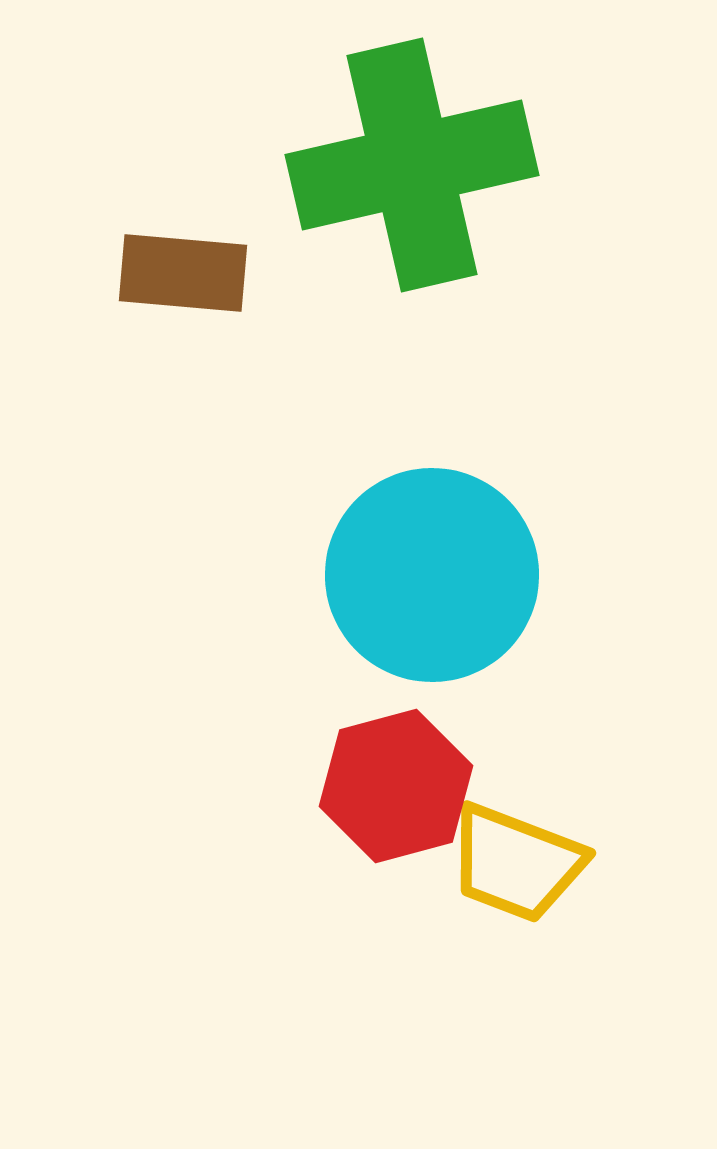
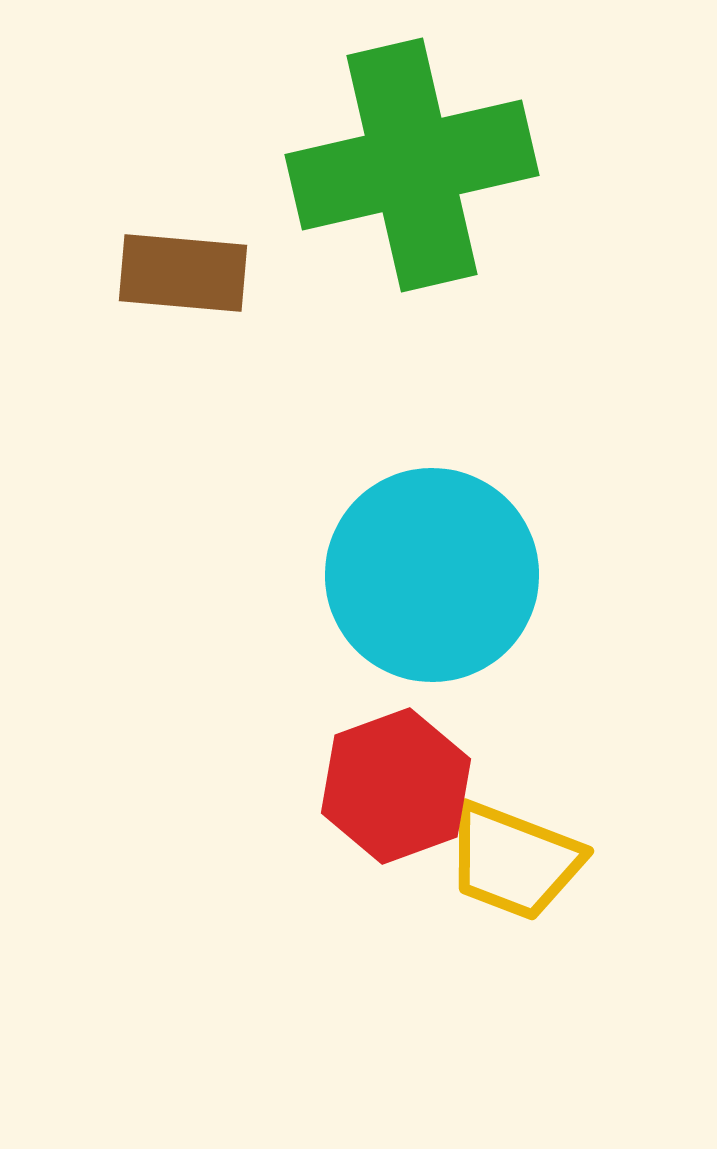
red hexagon: rotated 5 degrees counterclockwise
yellow trapezoid: moved 2 px left, 2 px up
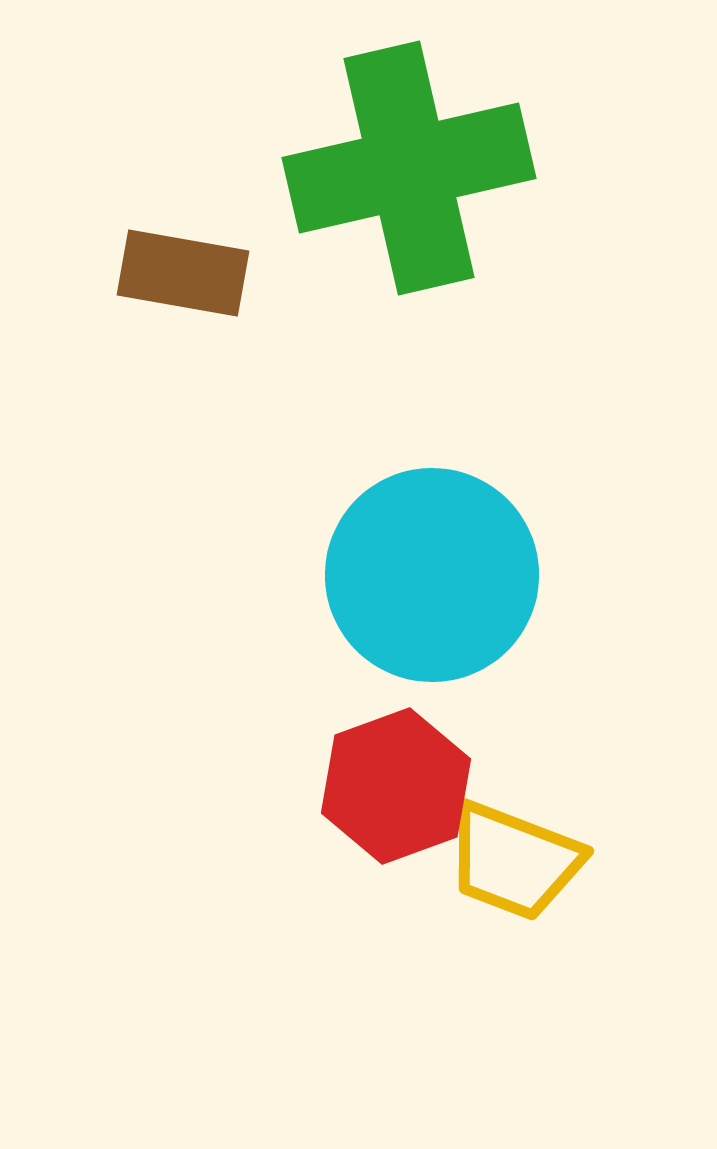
green cross: moved 3 px left, 3 px down
brown rectangle: rotated 5 degrees clockwise
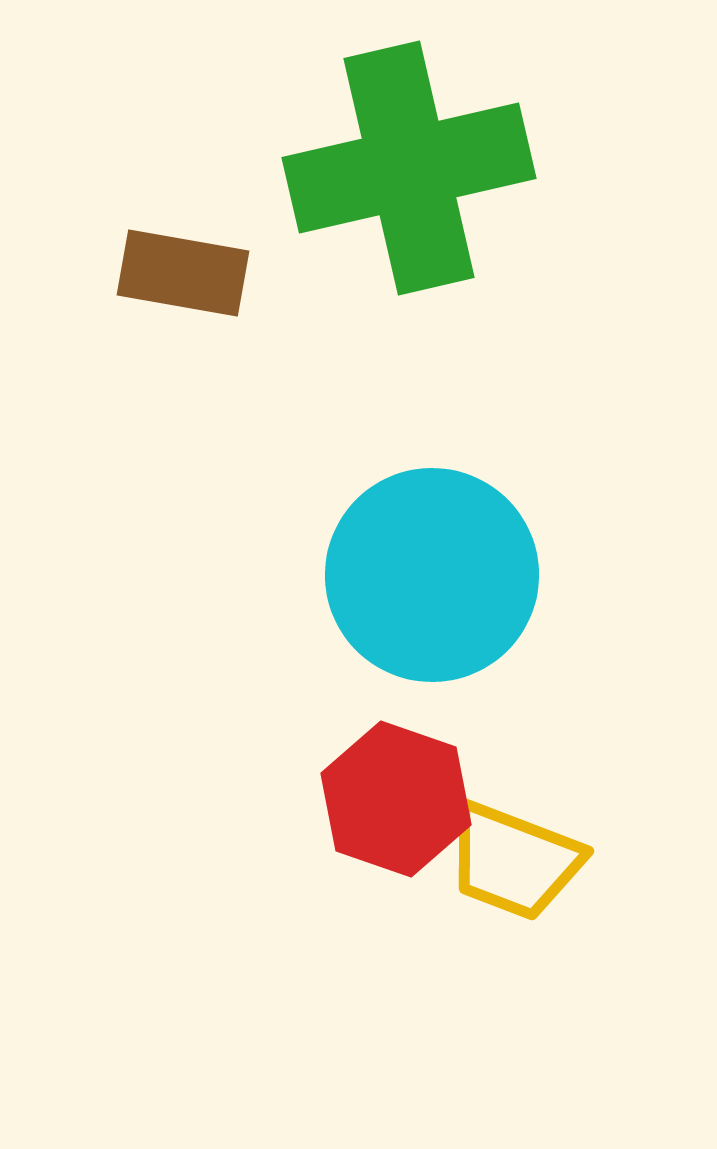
red hexagon: moved 13 px down; rotated 21 degrees counterclockwise
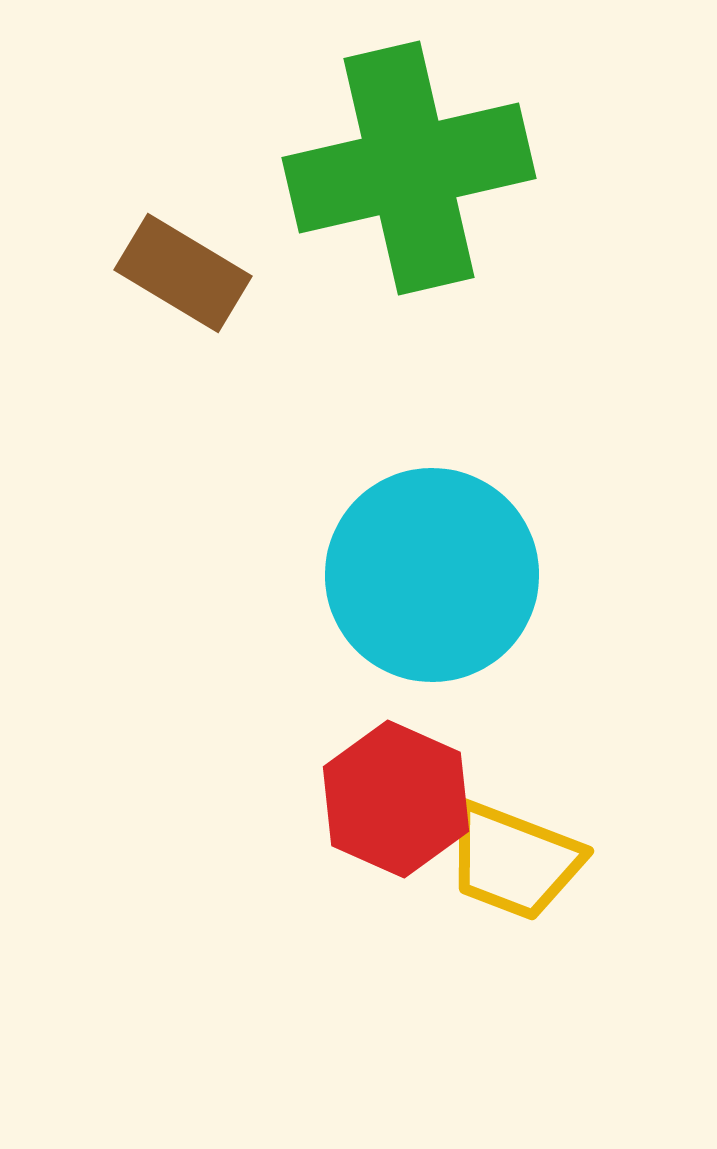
brown rectangle: rotated 21 degrees clockwise
red hexagon: rotated 5 degrees clockwise
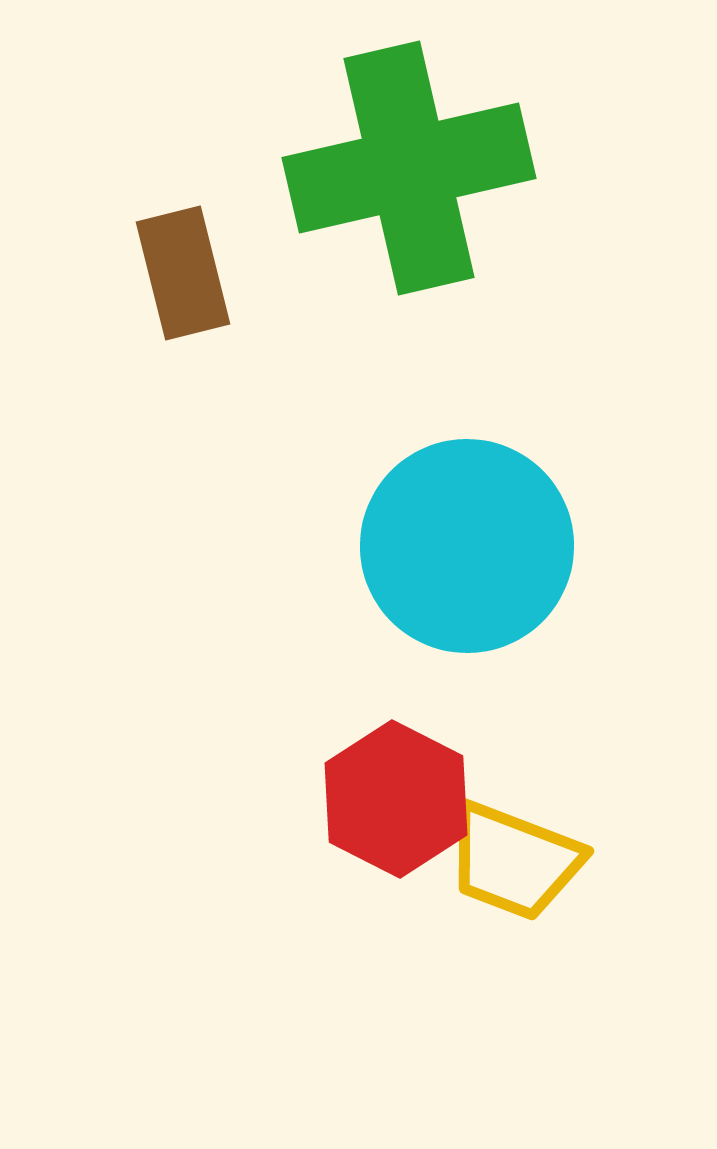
brown rectangle: rotated 45 degrees clockwise
cyan circle: moved 35 px right, 29 px up
red hexagon: rotated 3 degrees clockwise
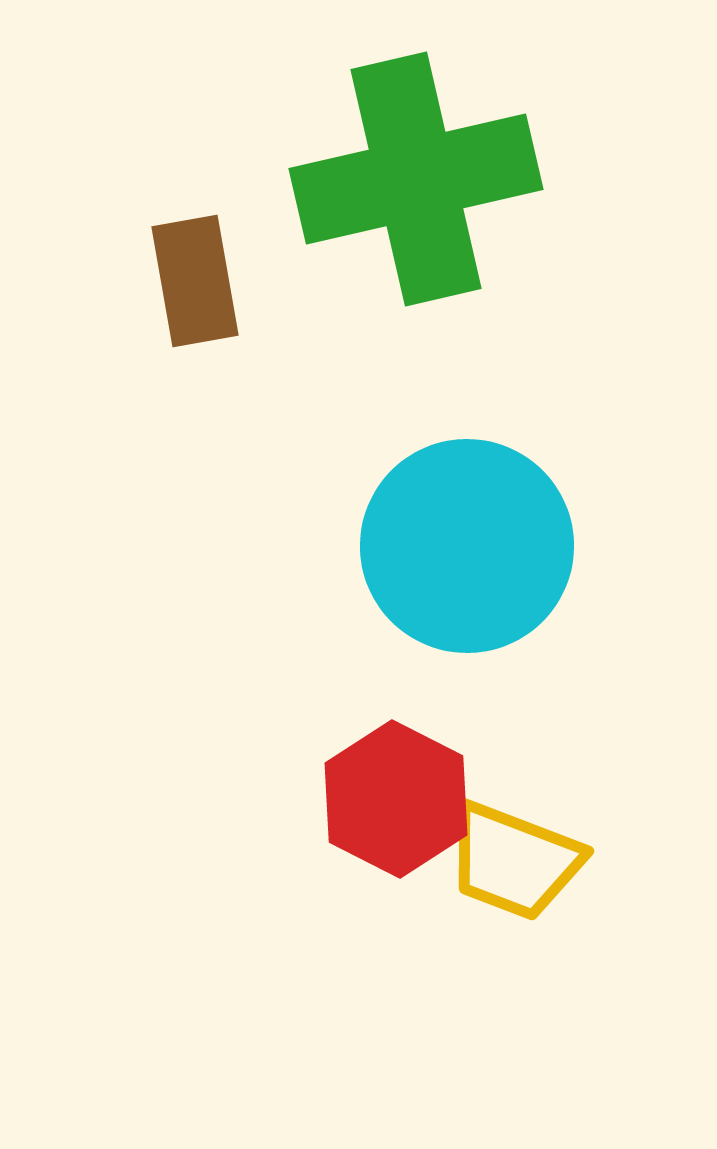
green cross: moved 7 px right, 11 px down
brown rectangle: moved 12 px right, 8 px down; rotated 4 degrees clockwise
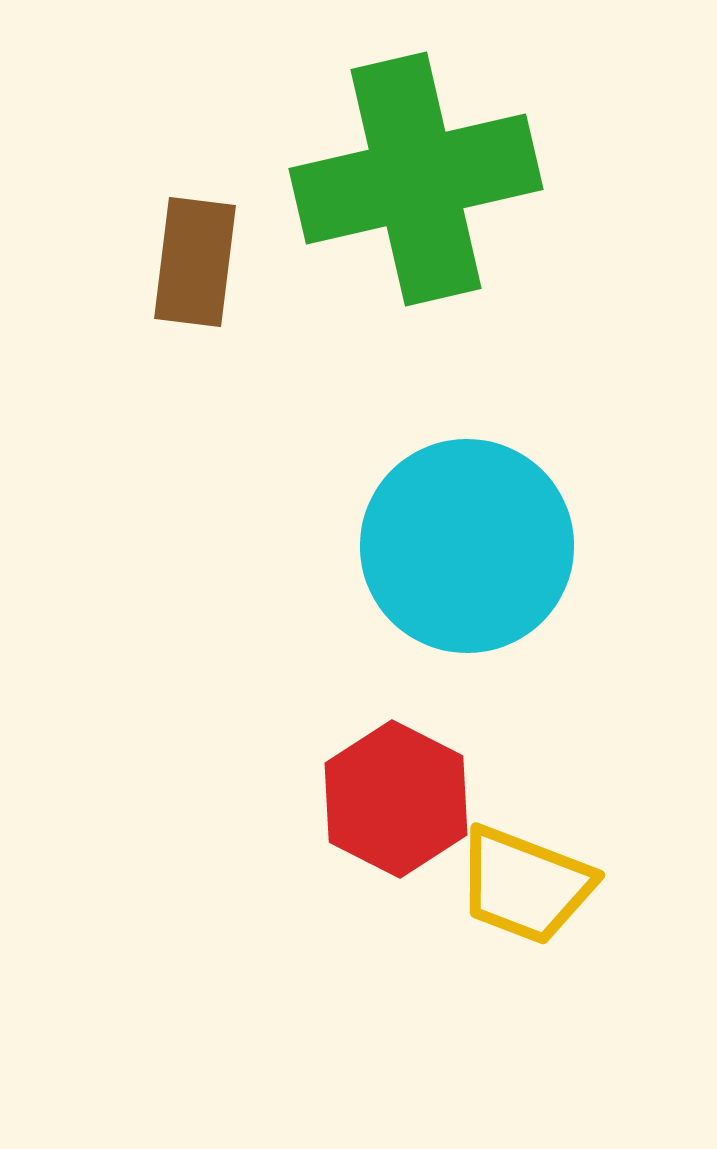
brown rectangle: moved 19 px up; rotated 17 degrees clockwise
yellow trapezoid: moved 11 px right, 24 px down
